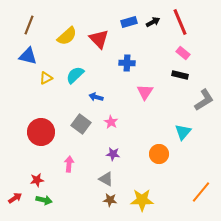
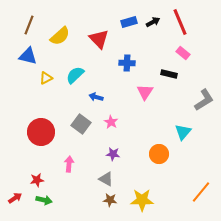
yellow semicircle: moved 7 px left
black rectangle: moved 11 px left, 1 px up
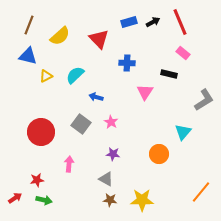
yellow triangle: moved 2 px up
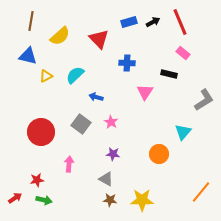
brown line: moved 2 px right, 4 px up; rotated 12 degrees counterclockwise
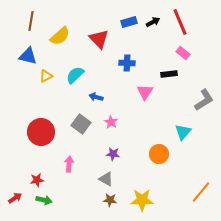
black rectangle: rotated 21 degrees counterclockwise
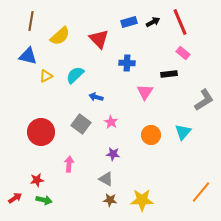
orange circle: moved 8 px left, 19 px up
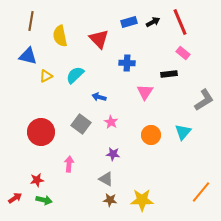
yellow semicircle: rotated 120 degrees clockwise
blue arrow: moved 3 px right
